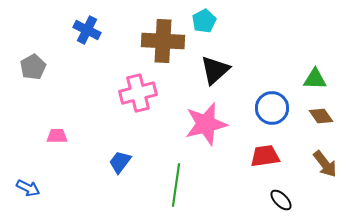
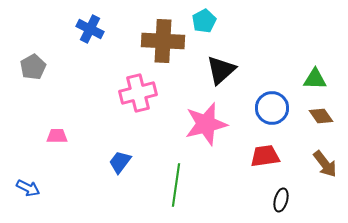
blue cross: moved 3 px right, 1 px up
black triangle: moved 6 px right
black ellipse: rotated 60 degrees clockwise
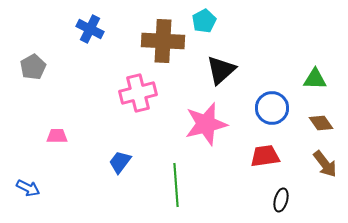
brown diamond: moved 7 px down
green line: rotated 12 degrees counterclockwise
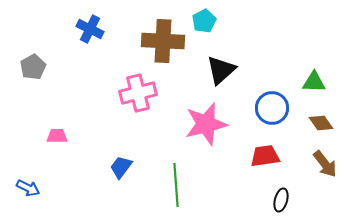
green triangle: moved 1 px left, 3 px down
blue trapezoid: moved 1 px right, 5 px down
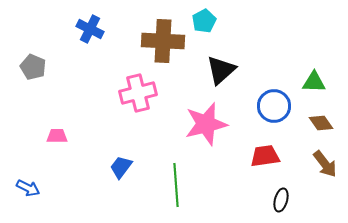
gray pentagon: rotated 20 degrees counterclockwise
blue circle: moved 2 px right, 2 px up
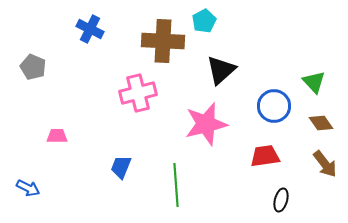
green triangle: rotated 45 degrees clockwise
blue trapezoid: rotated 15 degrees counterclockwise
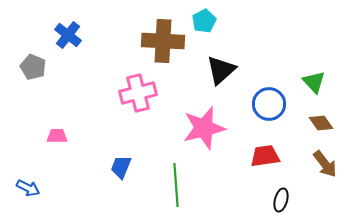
blue cross: moved 22 px left, 6 px down; rotated 12 degrees clockwise
blue circle: moved 5 px left, 2 px up
pink star: moved 2 px left, 4 px down
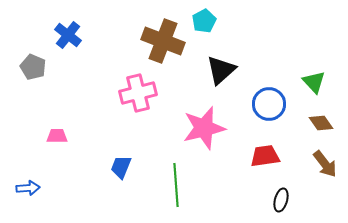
brown cross: rotated 18 degrees clockwise
blue arrow: rotated 30 degrees counterclockwise
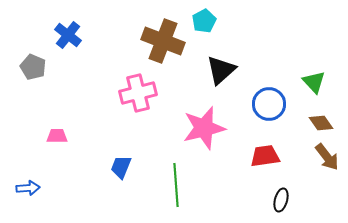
brown arrow: moved 2 px right, 7 px up
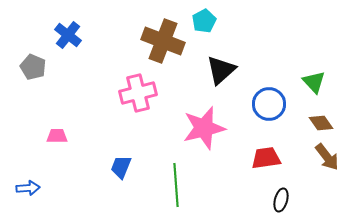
red trapezoid: moved 1 px right, 2 px down
